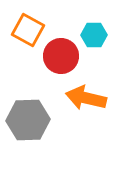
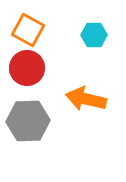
red circle: moved 34 px left, 12 px down
orange arrow: moved 1 px down
gray hexagon: moved 1 px down
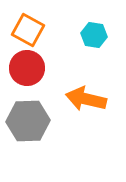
cyan hexagon: rotated 10 degrees clockwise
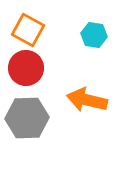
red circle: moved 1 px left
orange arrow: moved 1 px right, 1 px down
gray hexagon: moved 1 px left, 3 px up
